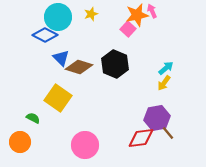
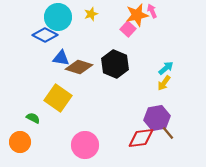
blue triangle: rotated 36 degrees counterclockwise
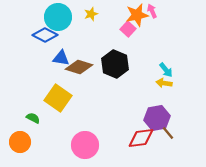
cyan arrow: moved 2 px down; rotated 91 degrees clockwise
yellow arrow: rotated 63 degrees clockwise
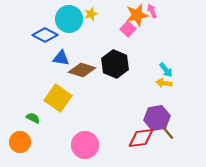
cyan circle: moved 11 px right, 2 px down
brown diamond: moved 3 px right, 3 px down
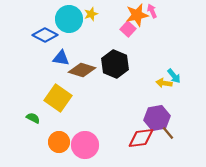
cyan arrow: moved 8 px right, 6 px down
orange circle: moved 39 px right
